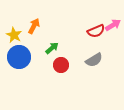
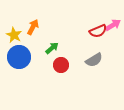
orange arrow: moved 1 px left, 1 px down
red semicircle: moved 2 px right
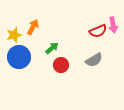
pink arrow: rotated 112 degrees clockwise
yellow star: rotated 28 degrees clockwise
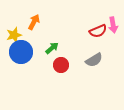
orange arrow: moved 1 px right, 5 px up
blue circle: moved 2 px right, 5 px up
